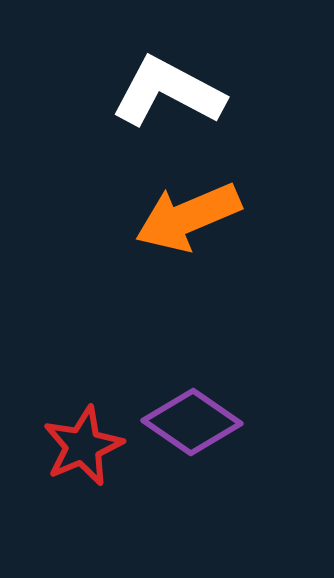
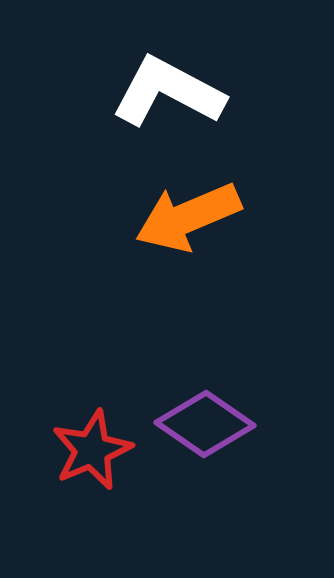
purple diamond: moved 13 px right, 2 px down
red star: moved 9 px right, 4 px down
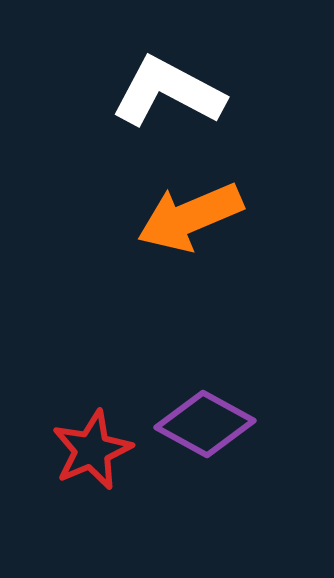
orange arrow: moved 2 px right
purple diamond: rotated 6 degrees counterclockwise
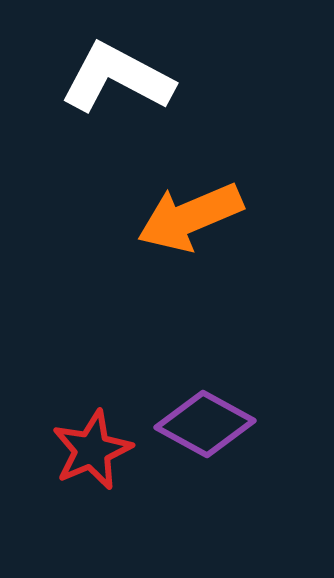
white L-shape: moved 51 px left, 14 px up
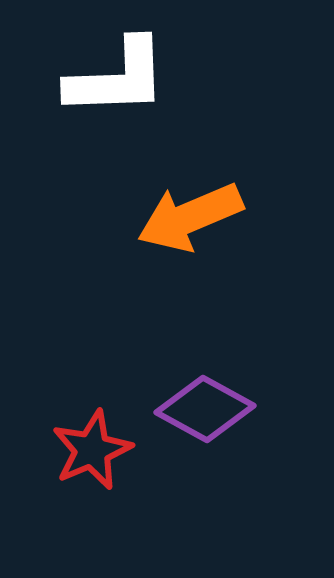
white L-shape: rotated 150 degrees clockwise
purple diamond: moved 15 px up
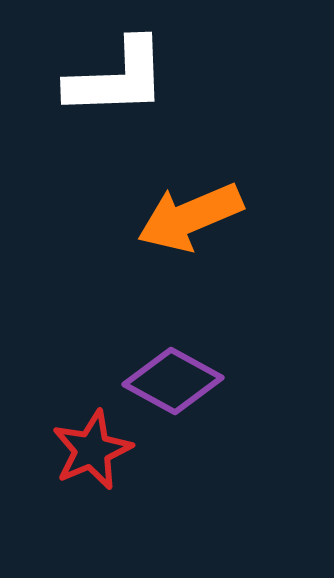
purple diamond: moved 32 px left, 28 px up
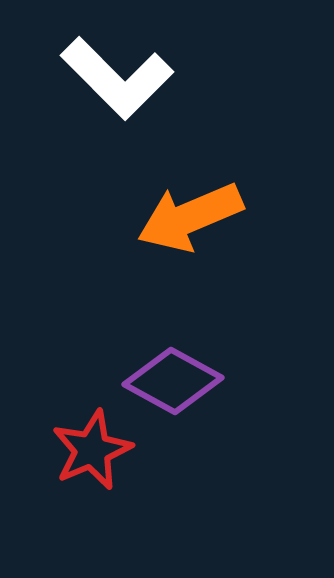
white L-shape: rotated 47 degrees clockwise
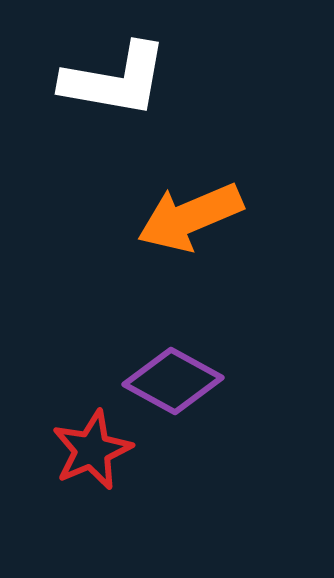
white L-shape: moved 2 px left, 2 px down; rotated 35 degrees counterclockwise
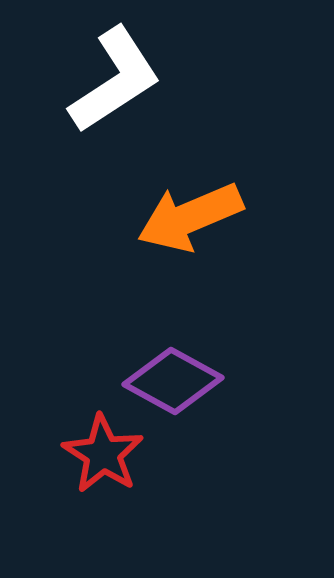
white L-shape: rotated 43 degrees counterclockwise
red star: moved 11 px right, 4 px down; rotated 16 degrees counterclockwise
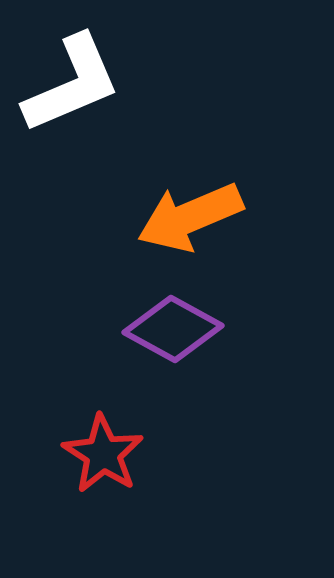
white L-shape: moved 43 px left, 4 px down; rotated 10 degrees clockwise
purple diamond: moved 52 px up
